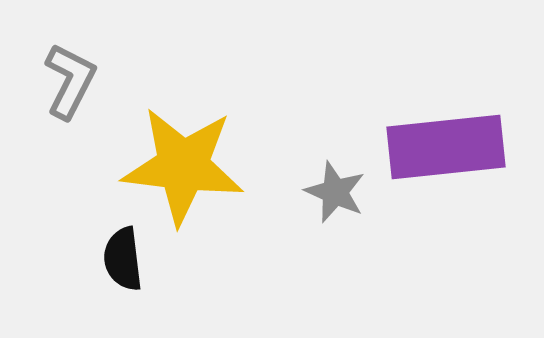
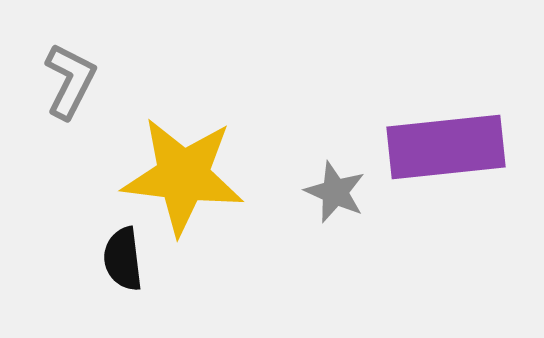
yellow star: moved 10 px down
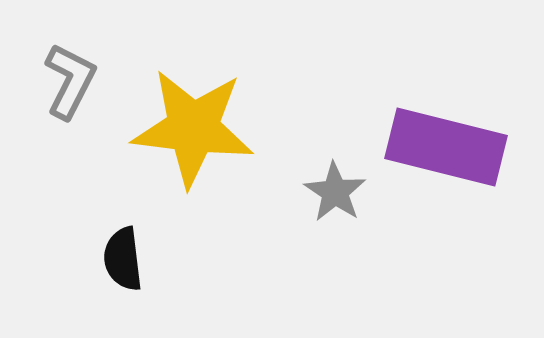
purple rectangle: rotated 20 degrees clockwise
yellow star: moved 10 px right, 48 px up
gray star: rotated 10 degrees clockwise
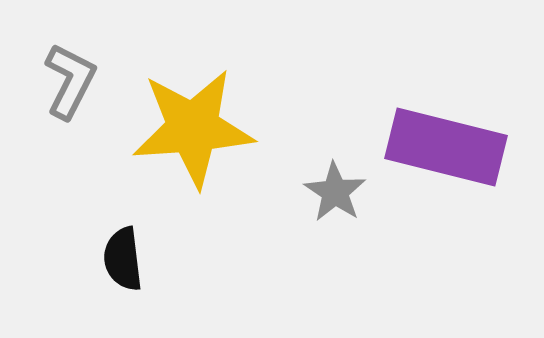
yellow star: rotated 11 degrees counterclockwise
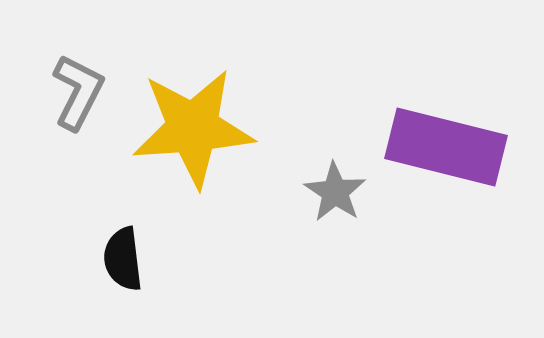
gray L-shape: moved 8 px right, 11 px down
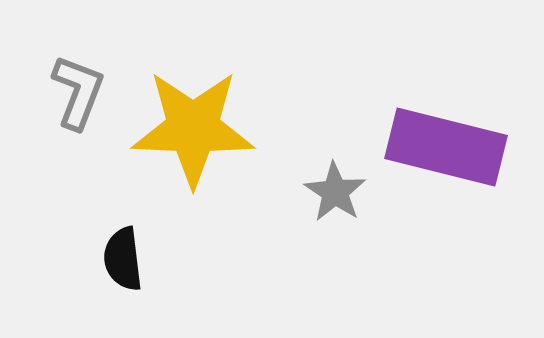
gray L-shape: rotated 6 degrees counterclockwise
yellow star: rotated 6 degrees clockwise
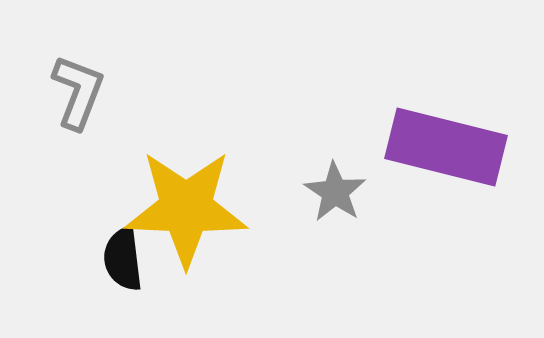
yellow star: moved 7 px left, 80 px down
